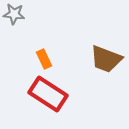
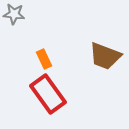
brown trapezoid: moved 1 px left, 3 px up
red rectangle: rotated 21 degrees clockwise
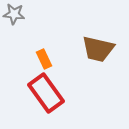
brown trapezoid: moved 7 px left, 7 px up; rotated 8 degrees counterclockwise
red rectangle: moved 2 px left, 1 px up
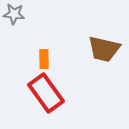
brown trapezoid: moved 6 px right
orange rectangle: rotated 24 degrees clockwise
